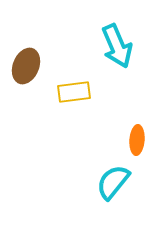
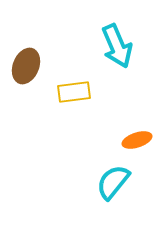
orange ellipse: rotated 68 degrees clockwise
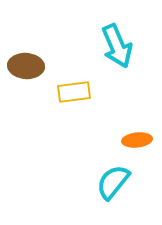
brown ellipse: rotated 72 degrees clockwise
orange ellipse: rotated 12 degrees clockwise
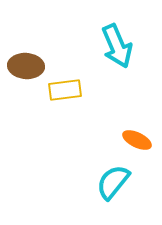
yellow rectangle: moved 9 px left, 2 px up
orange ellipse: rotated 32 degrees clockwise
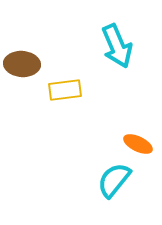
brown ellipse: moved 4 px left, 2 px up
orange ellipse: moved 1 px right, 4 px down
cyan semicircle: moved 1 px right, 2 px up
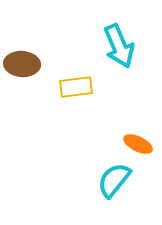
cyan arrow: moved 2 px right
yellow rectangle: moved 11 px right, 3 px up
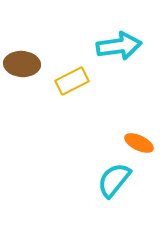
cyan arrow: rotated 75 degrees counterclockwise
yellow rectangle: moved 4 px left, 6 px up; rotated 20 degrees counterclockwise
orange ellipse: moved 1 px right, 1 px up
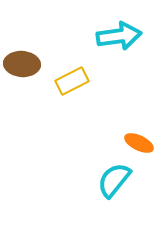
cyan arrow: moved 10 px up
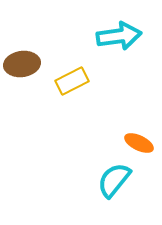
brown ellipse: rotated 12 degrees counterclockwise
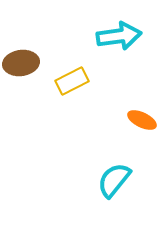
brown ellipse: moved 1 px left, 1 px up
orange ellipse: moved 3 px right, 23 px up
